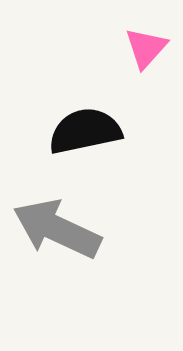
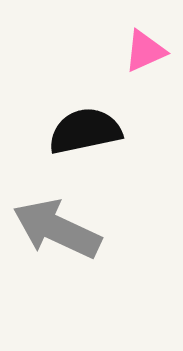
pink triangle: moved 1 px left, 3 px down; rotated 24 degrees clockwise
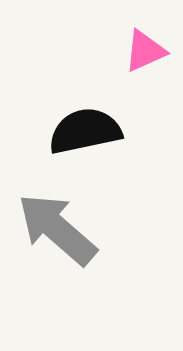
gray arrow: rotated 16 degrees clockwise
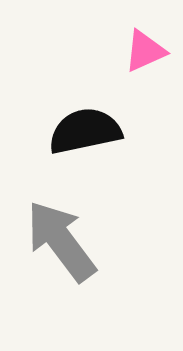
gray arrow: moved 4 px right, 12 px down; rotated 12 degrees clockwise
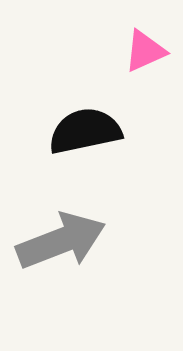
gray arrow: rotated 106 degrees clockwise
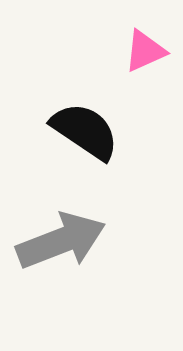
black semicircle: rotated 46 degrees clockwise
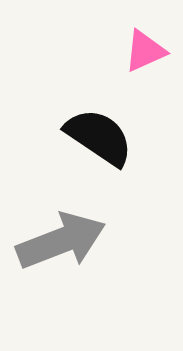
black semicircle: moved 14 px right, 6 px down
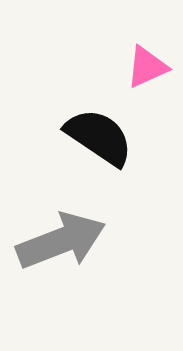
pink triangle: moved 2 px right, 16 px down
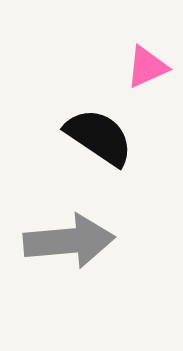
gray arrow: moved 8 px right; rotated 16 degrees clockwise
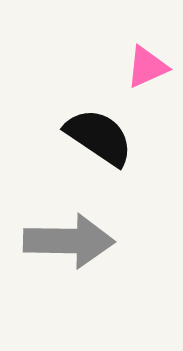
gray arrow: rotated 6 degrees clockwise
